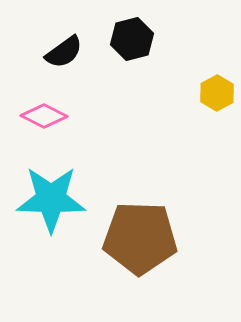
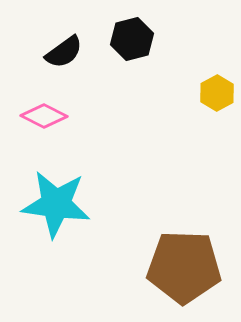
cyan star: moved 5 px right, 5 px down; rotated 6 degrees clockwise
brown pentagon: moved 44 px right, 29 px down
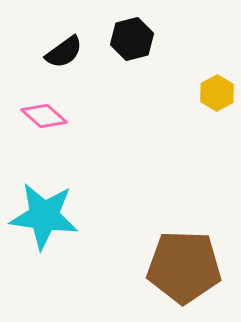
pink diamond: rotated 15 degrees clockwise
cyan star: moved 12 px left, 12 px down
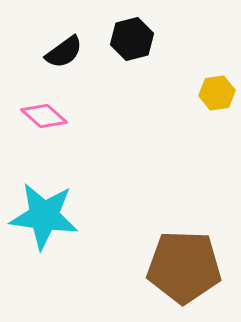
yellow hexagon: rotated 20 degrees clockwise
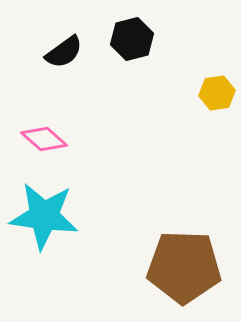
pink diamond: moved 23 px down
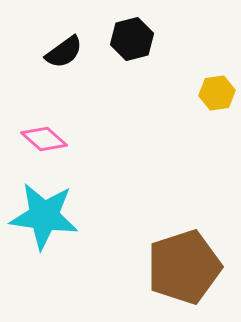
brown pentagon: rotated 20 degrees counterclockwise
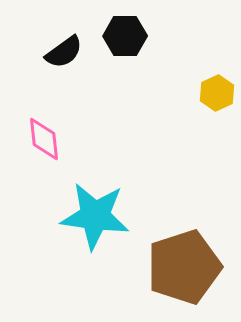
black hexagon: moved 7 px left, 3 px up; rotated 15 degrees clockwise
yellow hexagon: rotated 16 degrees counterclockwise
pink diamond: rotated 42 degrees clockwise
cyan star: moved 51 px right
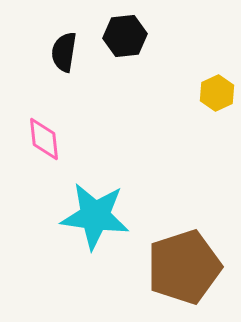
black hexagon: rotated 6 degrees counterclockwise
black semicircle: rotated 135 degrees clockwise
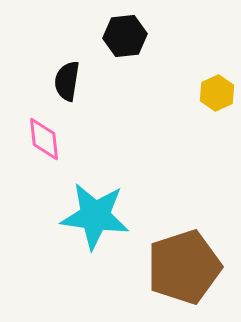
black semicircle: moved 3 px right, 29 px down
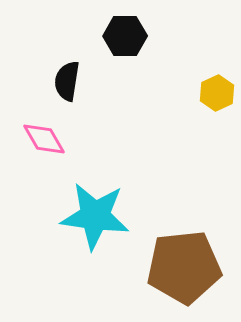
black hexagon: rotated 6 degrees clockwise
pink diamond: rotated 24 degrees counterclockwise
brown pentagon: rotated 12 degrees clockwise
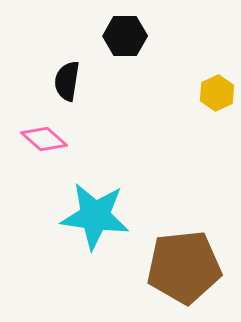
pink diamond: rotated 18 degrees counterclockwise
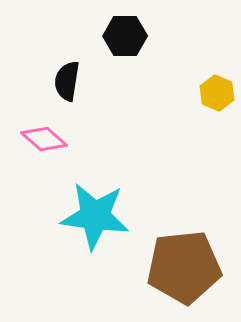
yellow hexagon: rotated 12 degrees counterclockwise
